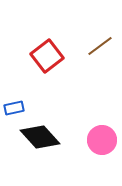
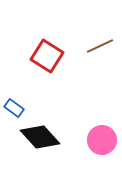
brown line: rotated 12 degrees clockwise
red square: rotated 20 degrees counterclockwise
blue rectangle: rotated 48 degrees clockwise
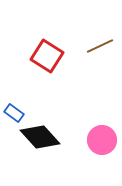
blue rectangle: moved 5 px down
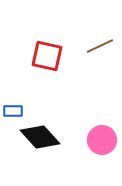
red square: rotated 20 degrees counterclockwise
blue rectangle: moved 1 px left, 2 px up; rotated 36 degrees counterclockwise
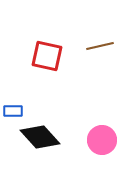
brown line: rotated 12 degrees clockwise
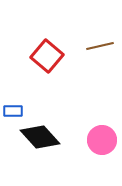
red square: rotated 28 degrees clockwise
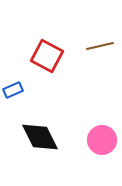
red square: rotated 12 degrees counterclockwise
blue rectangle: moved 21 px up; rotated 24 degrees counterclockwise
black diamond: rotated 15 degrees clockwise
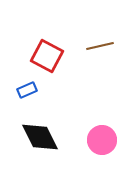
blue rectangle: moved 14 px right
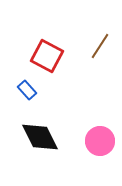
brown line: rotated 44 degrees counterclockwise
blue rectangle: rotated 72 degrees clockwise
pink circle: moved 2 px left, 1 px down
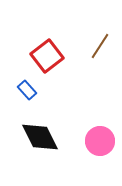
red square: rotated 24 degrees clockwise
